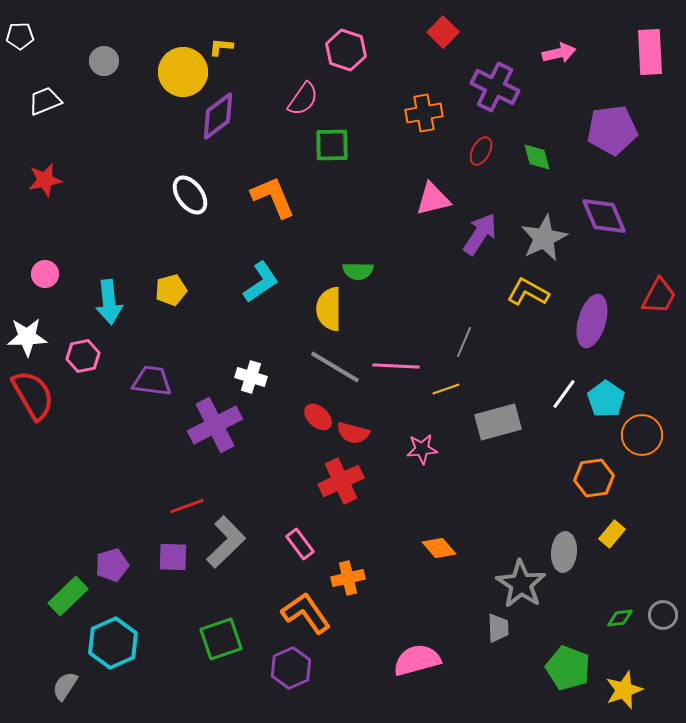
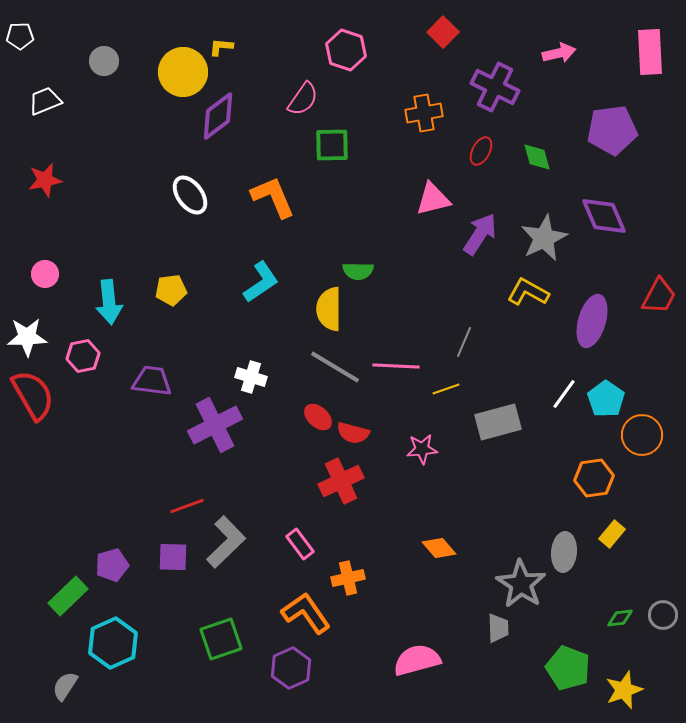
yellow pentagon at (171, 290): rotated 8 degrees clockwise
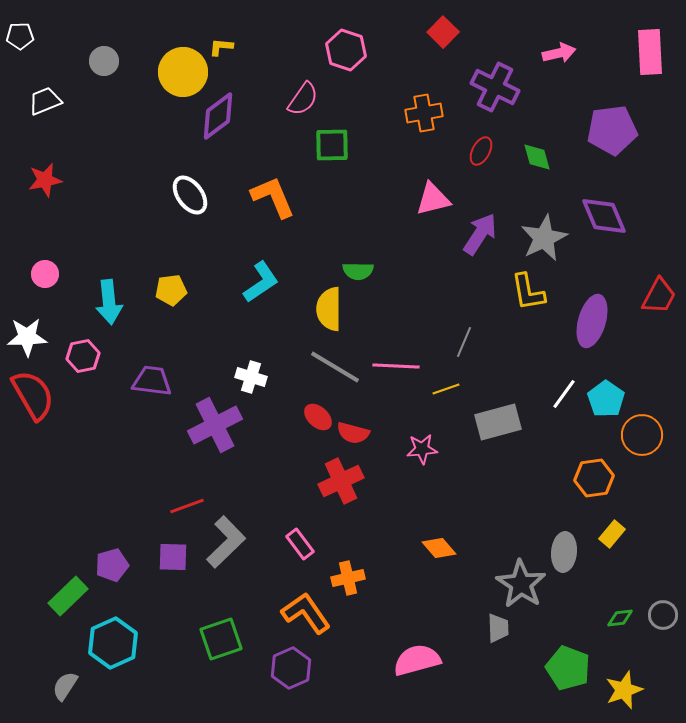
yellow L-shape at (528, 292): rotated 129 degrees counterclockwise
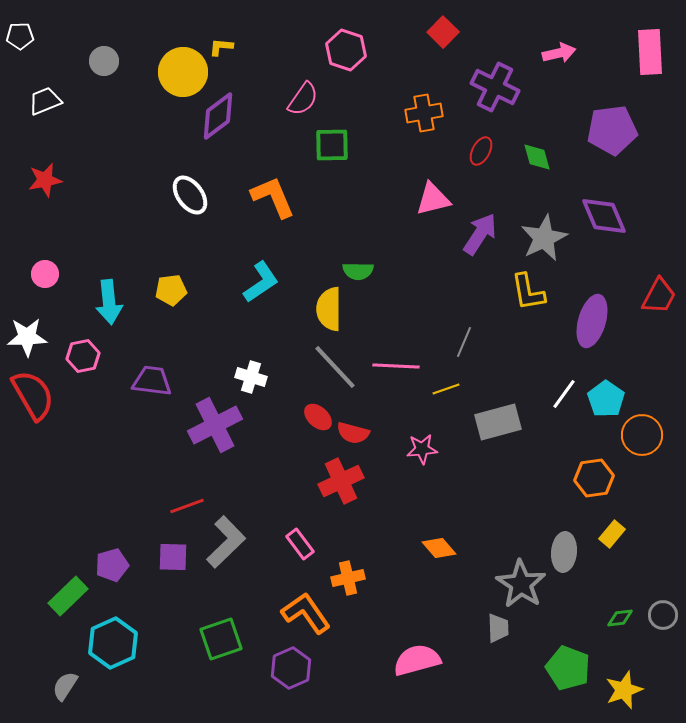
gray line at (335, 367): rotated 16 degrees clockwise
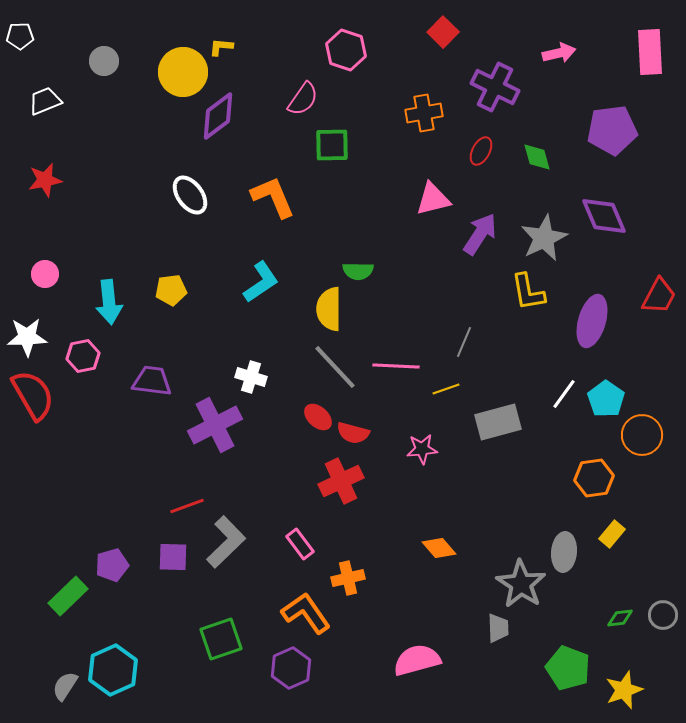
cyan hexagon at (113, 643): moved 27 px down
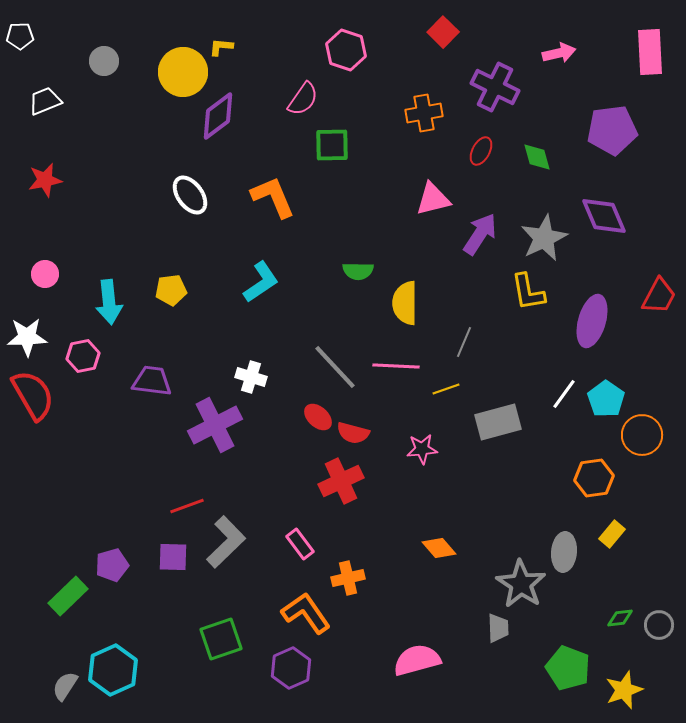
yellow semicircle at (329, 309): moved 76 px right, 6 px up
gray circle at (663, 615): moved 4 px left, 10 px down
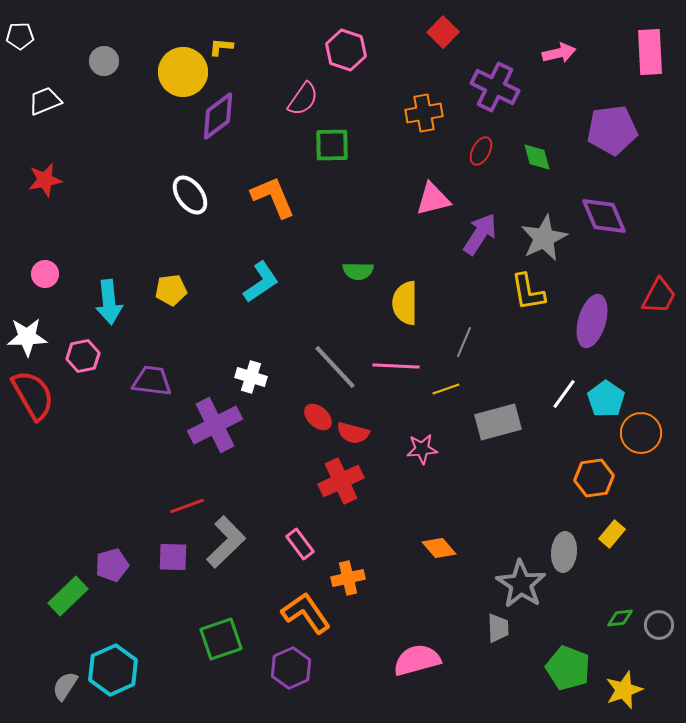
orange circle at (642, 435): moved 1 px left, 2 px up
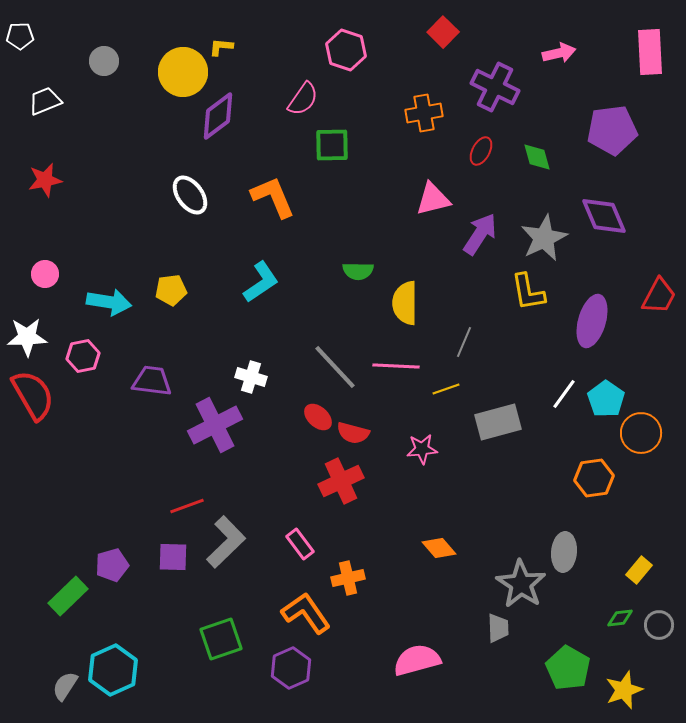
cyan arrow at (109, 302): rotated 75 degrees counterclockwise
yellow rectangle at (612, 534): moved 27 px right, 36 px down
green pentagon at (568, 668): rotated 9 degrees clockwise
